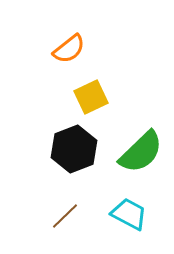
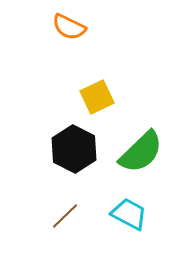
orange semicircle: moved 22 px up; rotated 64 degrees clockwise
yellow square: moved 6 px right
black hexagon: rotated 12 degrees counterclockwise
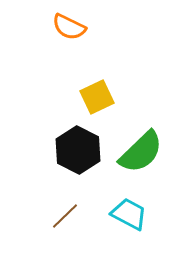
black hexagon: moved 4 px right, 1 px down
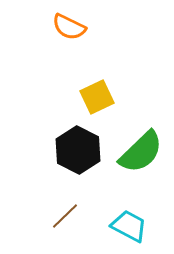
cyan trapezoid: moved 12 px down
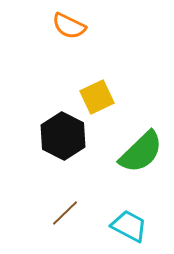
orange semicircle: moved 1 px up
black hexagon: moved 15 px left, 14 px up
brown line: moved 3 px up
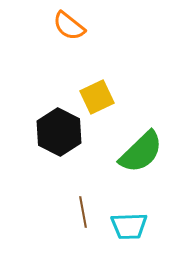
orange semicircle: rotated 12 degrees clockwise
black hexagon: moved 4 px left, 4 px up
brown line: moved 18 px right, 1 px up; rotated 56 degrees counterclockwise
cyan trapezoid: rotated 150 degrees clockwise
